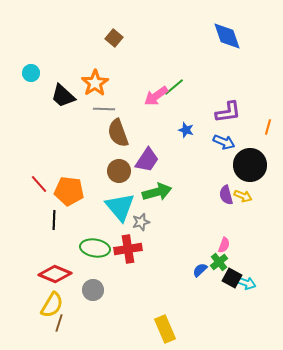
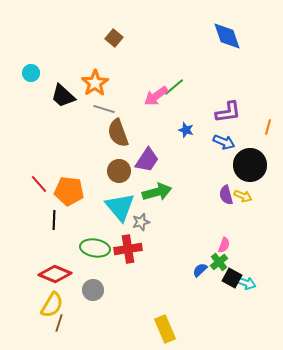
gray line: rotated 15 degrees clockwise
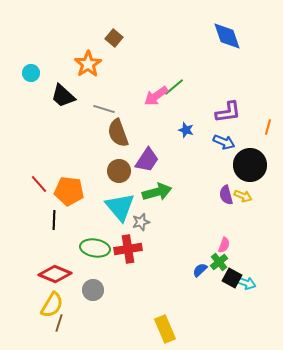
orange star: moved 7 px left, 19 px up
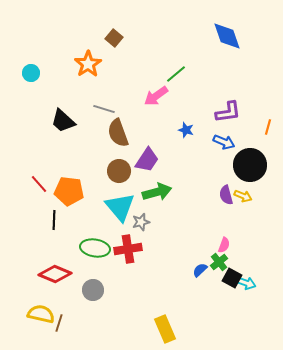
green line: moved 2 px right, 13 px up
black trapezoid: moved 25 px down
yellow semicircle: moved 11 px left, 9 px down; rotated 108 degrees counterclockwise
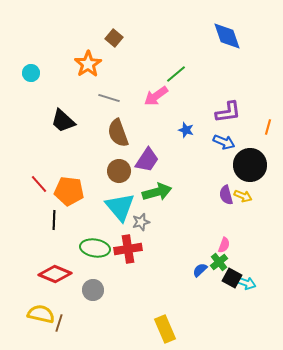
gray line: moved 5 px right, 11 px up
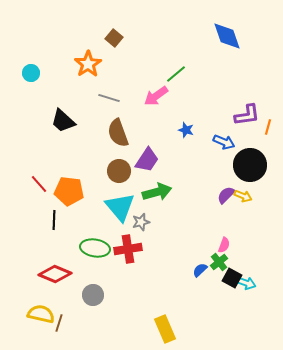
purple L-shape: moved 19 px right, 3 px down
purple semicircle: rotated 60 degrees clockwise
gray circle: moved 5 px down
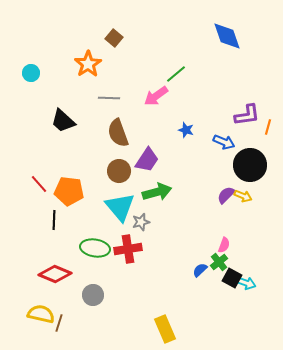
gray line: rotated 15 degrees counterclockwise
